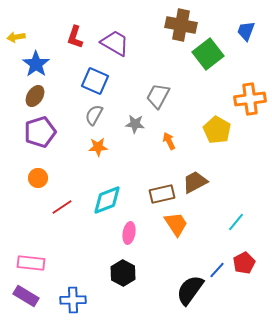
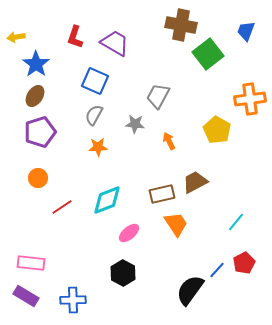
pink ellipse: rotated 40 degrees clockwise
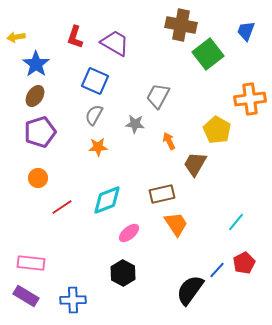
brown trapezoid: moved 18 px up; rotated 32 degrees counterclockwise
